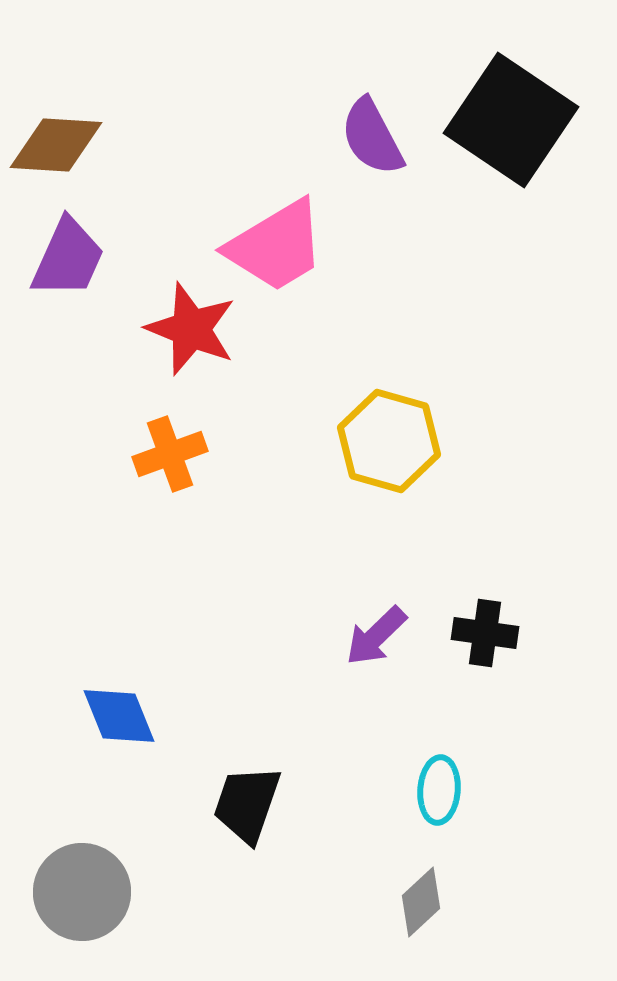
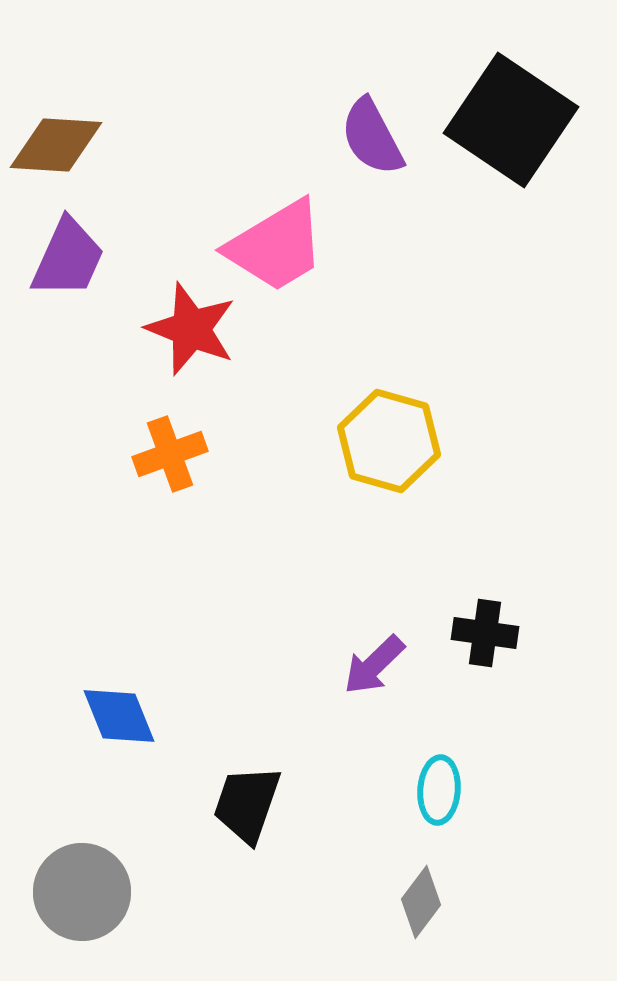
purple arrow: moved 2 px left, 29 px down
gray diamond: rotated 10 degrees counterclockwise
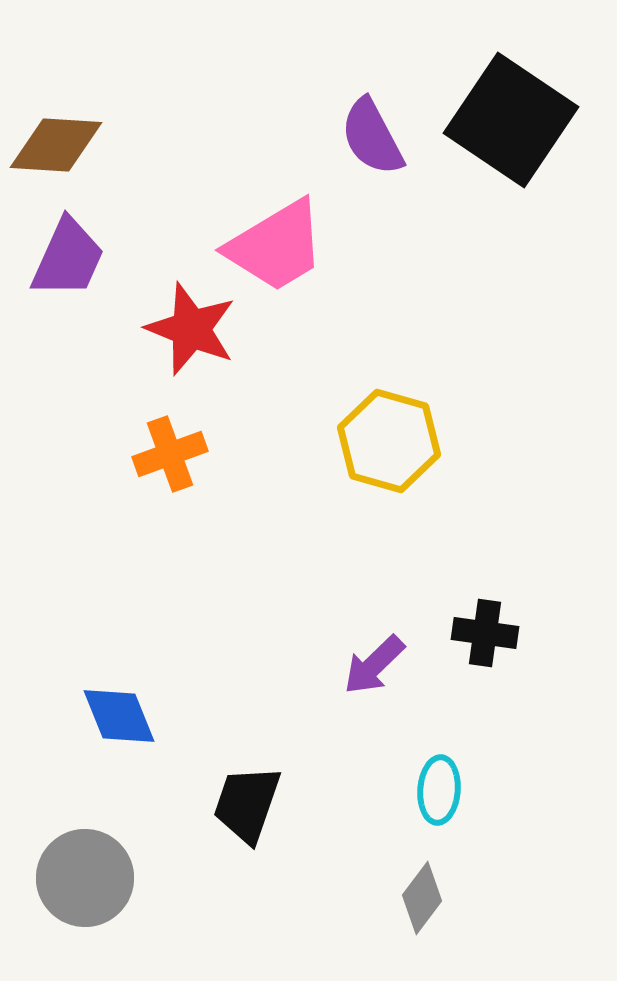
gray circle: moved 3 px right, 14 px up
gray diamond: moved 1 px right, 4 px up
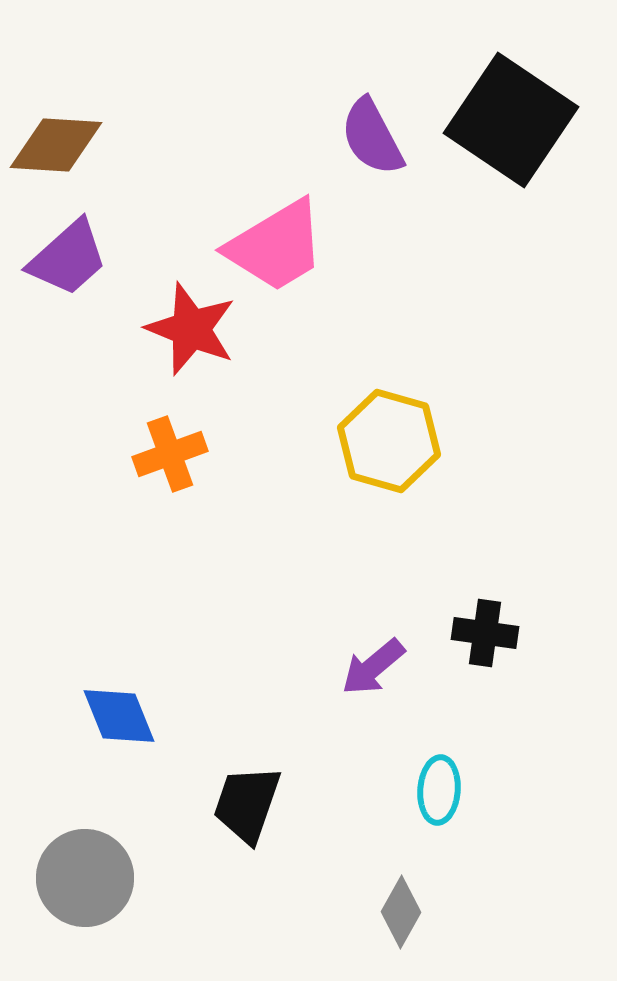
purple trapezoid: rotated 24 degrees clockwise
purple arrow: moved 1 px left, 2 px down; rotated 4 degrees clockwise
gray diamond: moved 21 px left, 14 px down; rotated 8 degrees counterclockwise
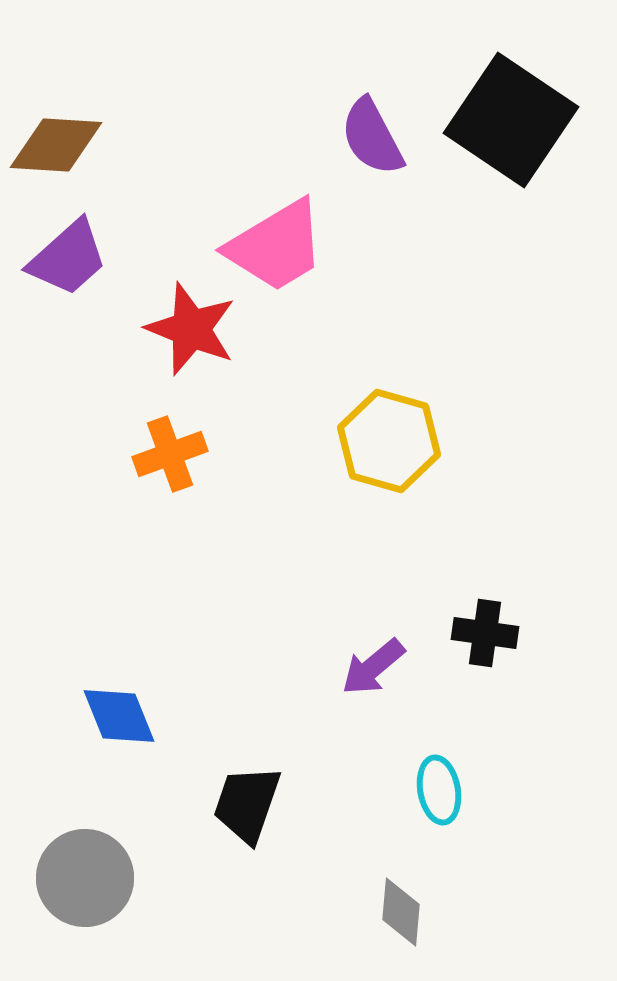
cyan ellipse: rotated 14 degrees counterclockwise
gray diamond: rotated 24 degrees counterclockwise
